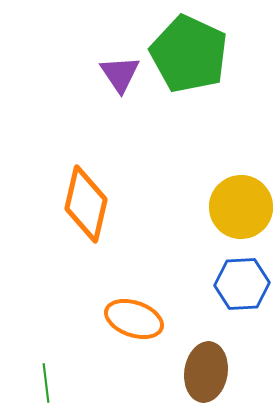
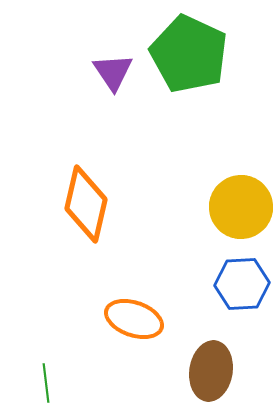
purple triangle: moved 7 px left, 2 px up
brown ellipse: moved 5 px right, 1 px up
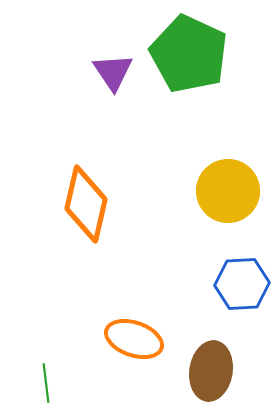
yellow circle: moved 13 px left, 16 px up
orange ellipse: moved 20 px down
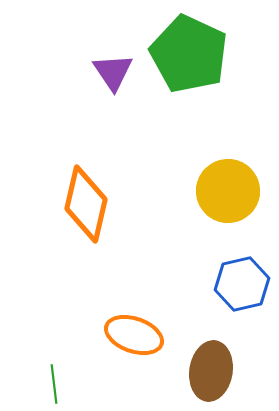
blue hexagon: rotated 10 degrees counterclockwise
orange ellipse: moved 4 px up
green line: moved 8 px right, 1 px down
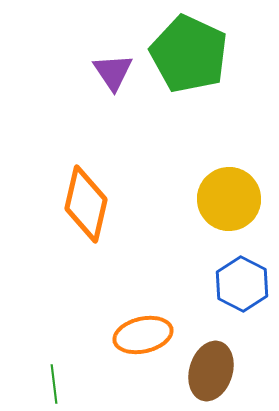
yellow circle: moved 1 px right, 8 px down
blue hexagon: rotated 20 degrees counterclockwise
orange ellipse: moved 9 px right; rotated 32 degrees counterclockwise
brown ellipse: rotated 8 degrees clockwise
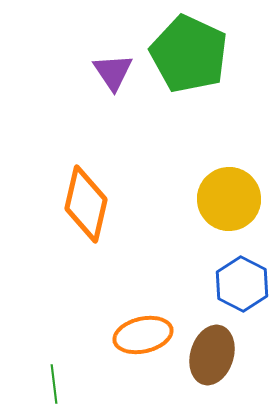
brown ellipse: moved 1 px right, 16 px up
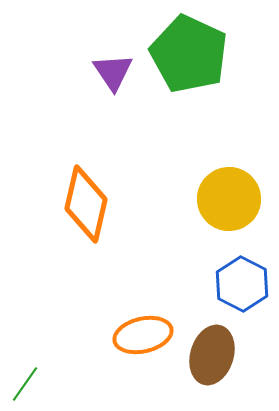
green line: moved 29 px left; rotated 42 degrees clockwise
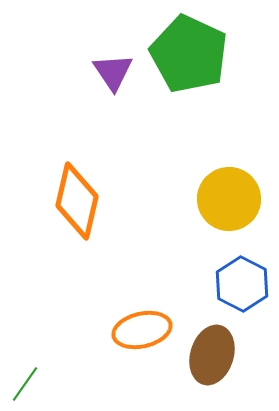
orange diamond: moved 9 px left, 3 px up
orange ellipse: moved 1 px left, 5 px up
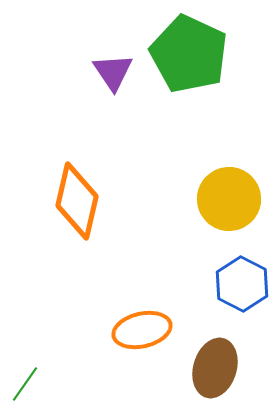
brown ellipse: moved 3 px right, 13 px down
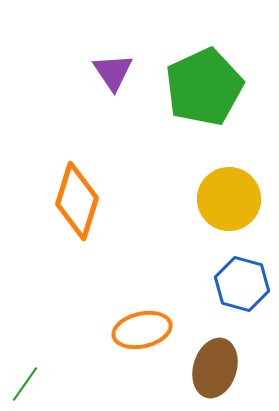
green pentagon: moved 15 px right, 33 px down; rotated 22 degrees clockwise
orange diamond: rotated 4 degrees clockwise
blue hexagon: rotated 12 degrees counterclockwise
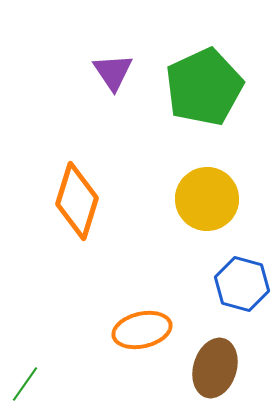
yellow circle: moved 22 px left
